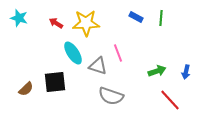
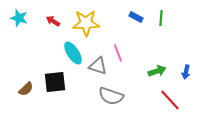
red arrow: moved 3 px left, 2 px up
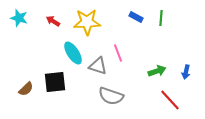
yellow star: moved 1 px right, 1 px up
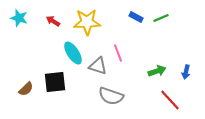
green line: rotated 63 degrees clockwise
